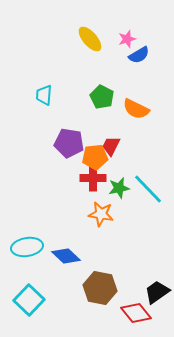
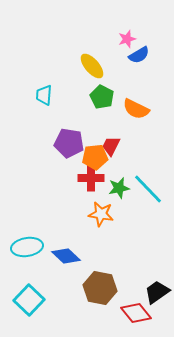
yellow ellipse: moved 2 px right, 27 px down
red cross: moved 2 px left
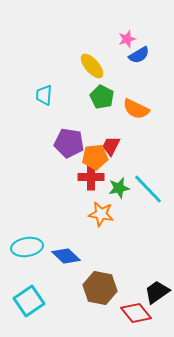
red cross: moved 1 px up
cyan square: moved 1 px down; rotated 12 degrees clockwise
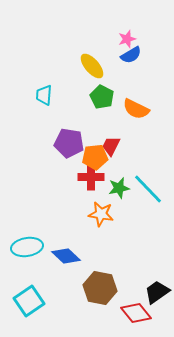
blue semicircle: moved 8 px left
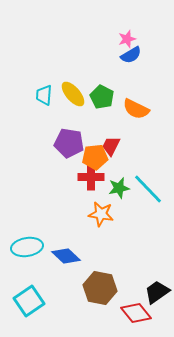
yellow ellipse: moved 19 px left, 28 px down
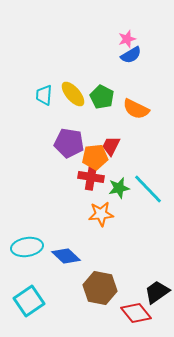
red cross: rotated 10 degrees clockwise
orange star: rotated 15 degrees counterclockwise
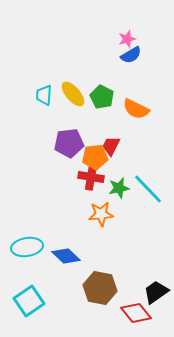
purple pentagon: rotated 16 degrees counterclockwise
black trapezoid: moved 1 px left
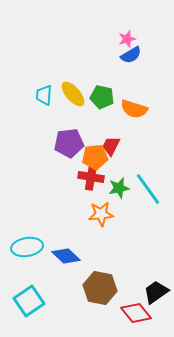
green pentagon: rotated 15 degrees counterclockwise
orange semicircle: moved 2 px left; rotated 8 degrees counterclockwise
cyan line: rotated 8 degrees clockwise
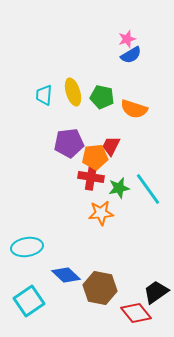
yellow ellipse: moved 2 px up; rotated 24 degrees clockwise
orange star: moved 1 px up
blue diamond: moved 19 px down
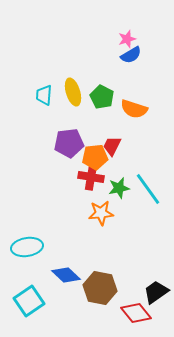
green pentagon: rotated 15 degrees clockwise
red trapezoid: moved 1 px right
